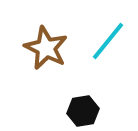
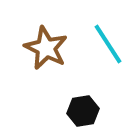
cyan line: moved 3 px down; rotated 72 degrees counterclockwise
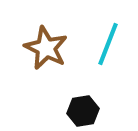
cyan line: rotated 54 degrees clockwise
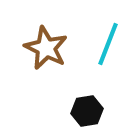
black hexagon: moved 4 px right
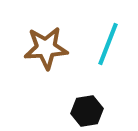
brown star: rotated 30 degrees counterclockwise
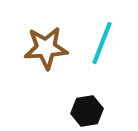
cyan line: moved 6 px left, 1 px up
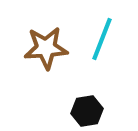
cyan line: moved 4 px up
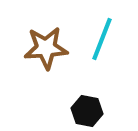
black hexagon: rotated 20 degrees clockwise
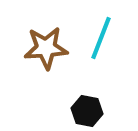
cyan line: moved 1 px left, 1 px up
